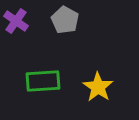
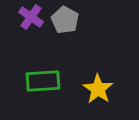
purple cross: moved 15 px right, 4 px up
yellow star: moved 2 px down
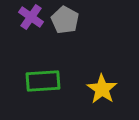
yellow star: moved 4 px right
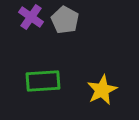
yellow star: moved 1 px down; rotated 12 degrees clockwise
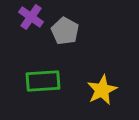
gray pentagon: moved 11 px down
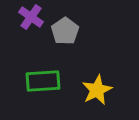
gray pentagon: rotated 8 degrees clockwise
yellow star: moved 5 px left
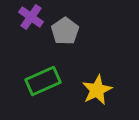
green rectangle: rotated 20 degrees counterclockwise
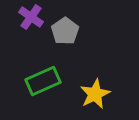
yellow star: moved 2 px left, 4 px down
